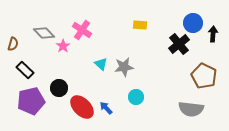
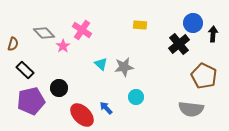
red ellipse: moved 8 px down
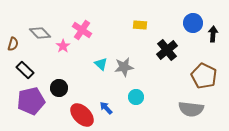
gray diamond: moved 4 px left
black cross: moved 12 px left, 6 px down
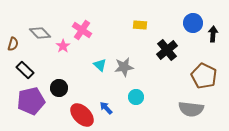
cyan triangle: moved 1 px left, 1 px down
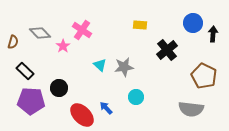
brown semicircle: moved 2 px up
black rectangle: moved 1 px down
purple pentagon: rotated 16 degrees clockwise
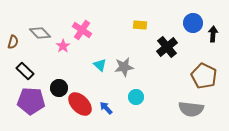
black cross: moved 3 px up
red ellipse: moved 2 px left, 11 px up
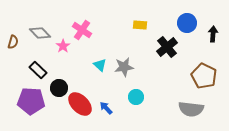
blue circle: moved 6 px left
black rectangle: moved 13 px right, 1 px up
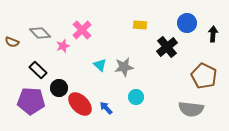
pink cross: rotated 12 degrees clockwise
brown semicircle: moved 1 px left; rotated 96 degrees clockwise
pink star: rotated 16 degrees clockwise
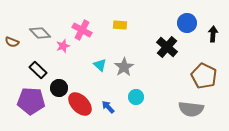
yellow rectangle: moved 20 px left
pink cross: rotated 18 degrees counterclockwise
black cross: rotated 10 degrees counterclockwise
gray star: rotated 24 degrees counterclockwise
blue arrow: moved 2 px right, 1 px up
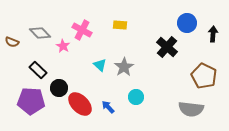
pink star: rotated 24 degrees counterclockwise
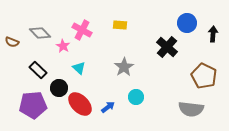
cyan triangle: moved 21 px left, 3 px down
purple pentagon: moved 2 px right, 4 px down; rotated 8 degrees counterclockwise
blue arrow: rotated 96 degrees clockwise
